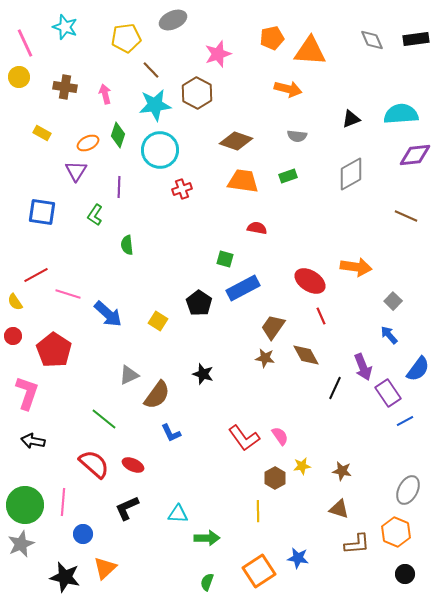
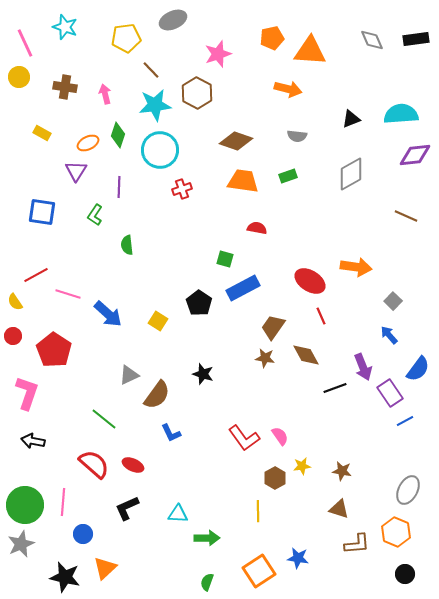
black line at (335, 388): rotated 45 degrees clockwise
purple rectangle at (388, 393): moved 2 px right
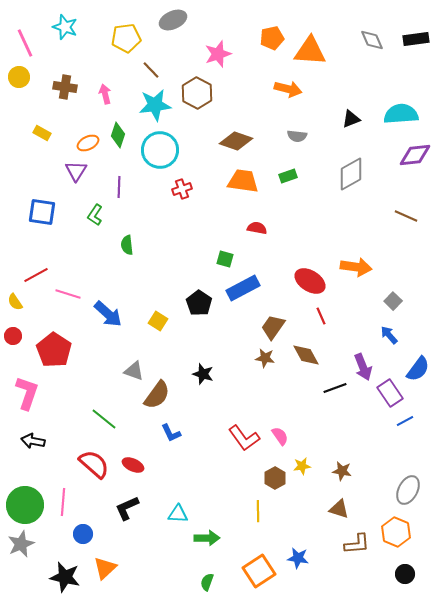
gray triangle at (129, 375): moved 5 px right, 4 px up; rotated 45 degrees clockwise
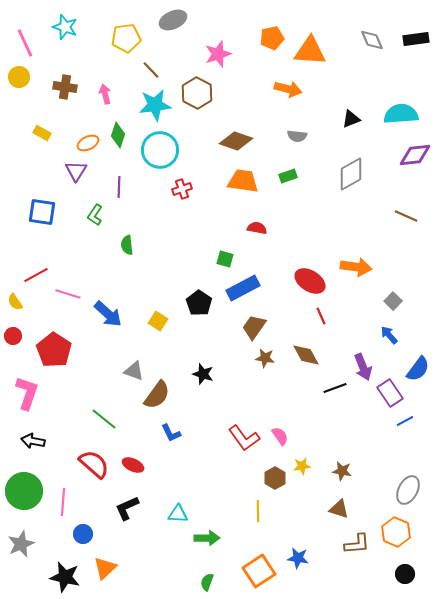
brown trapezoid at (273, 327): moved 19 px left
green circle at (25, 505): moved 1 px left, 14 px up
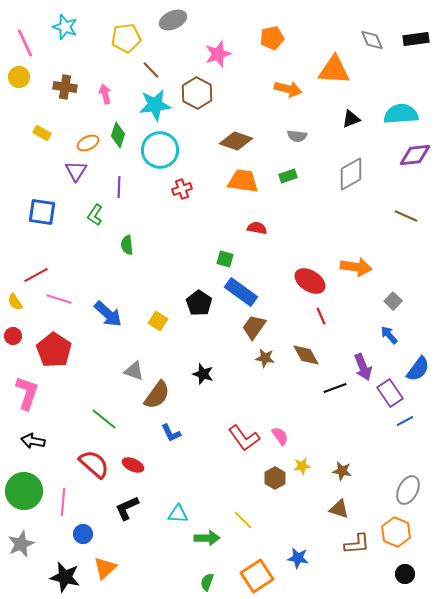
orange triangle at (310, 51): moved 24 px right, 19 px down
blue rectangle at (243, 288): moved 2 px left, 4 px down; rotated 64 degrees clockwise
pink line at (68, 294): moved 9 px left, 5 px down
yellow line at (258, 511): moved 15 px left, 9 px down; rotated 45 degrees counterclockwise
orange square at (259, 571): moved 2 px left, 5 px down
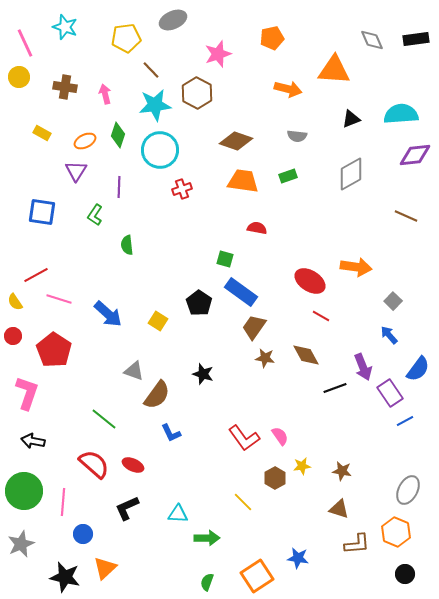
orange ellipse at (88, 143): moved 3 px left, 2 px up
red line at (321, 316): rotated 36 degrees counterclockwise
yellow line at (243, 520): moved 18 px up
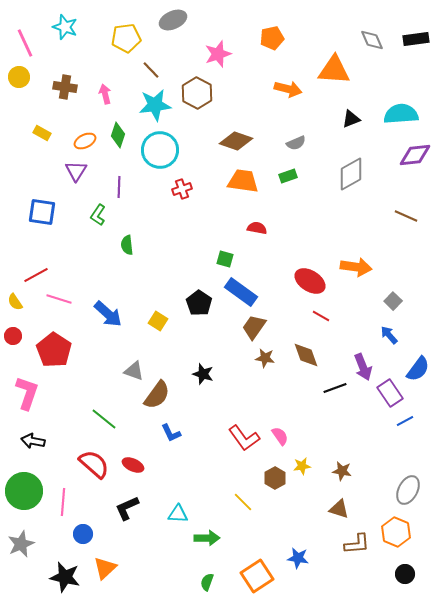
gray semicircle at (297, 136): moved 1 px left, 7 px down; rotated 30 degrees counterclockwise
green L-shape at (95, 215): moved 3 px right
brown diamond at (306, 355): rotated 8 degrees clockwise
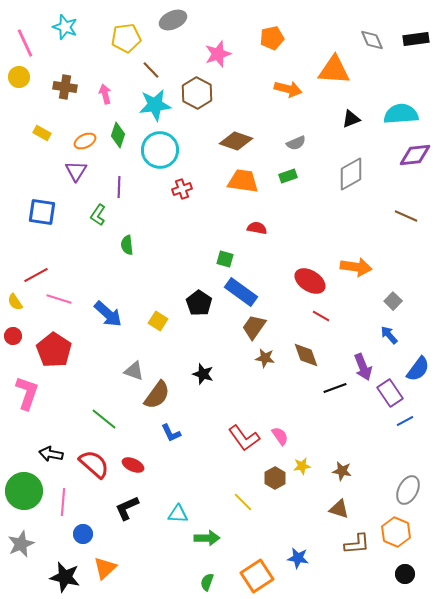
black arrow at (33, 441): moved 18 px right, 13 px down
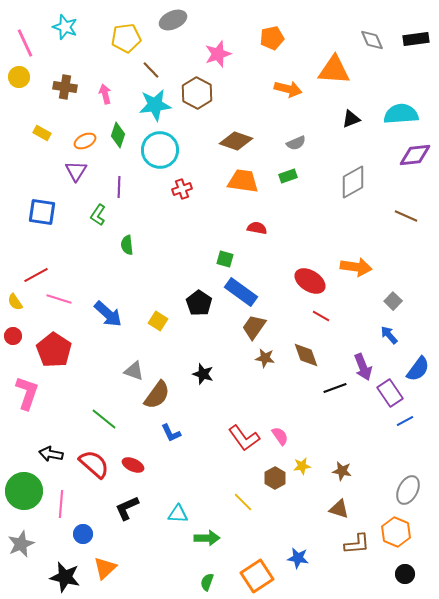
gray diamond at (351, 174): moved 2 px right, 8 px down
pink line at (63, 502): moved 2 px left, 2 px down
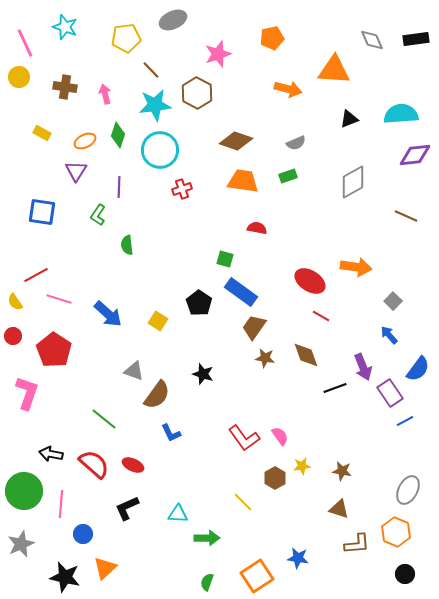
black triangle at (351, 119): moved 2 px left
